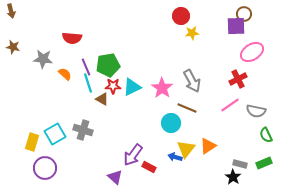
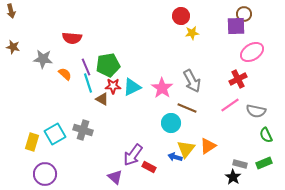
purple circle: moved 6 px down
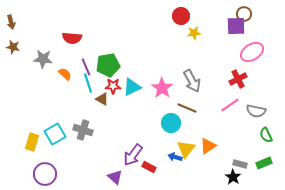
brown arrow: moved 11 px down
yellow star: moved 2 px right
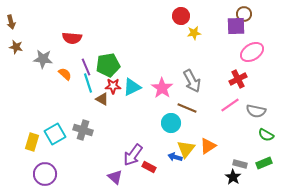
brown star: moved 3 px right
green semicircle: rotated 35 degrees counterclockwise
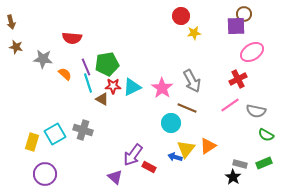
green pentagon: moved 1 px left, 1 px up
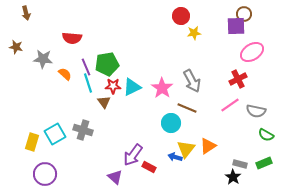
brown arrow: moved 15 px right, 9 px up
brown triangle: moved 2 px right, 3 px down; rotated 24 degrees clockwise
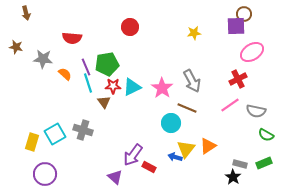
red circle: moved 51 px left, 11 px down
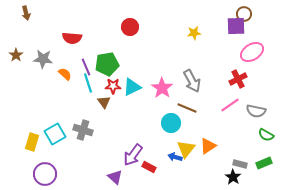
brown star: moved 8 px down; rotated 24 degrees clockwise
